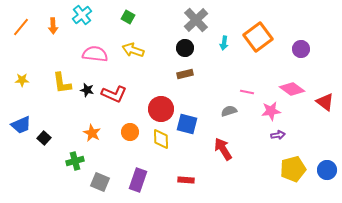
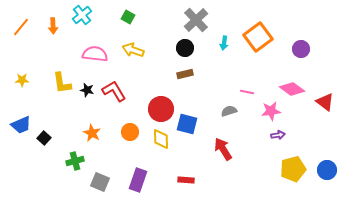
red L-shape: moved 3 px up; rotated 145 degrees counterclockwise
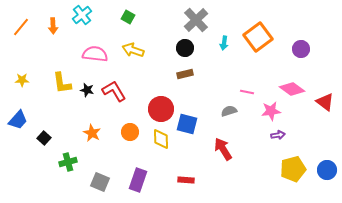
blue trapezoid: moved 3 px left, 5 px up; rotated 25 degrees counterclockwise
green cross: moved 7 px left, 1 px down
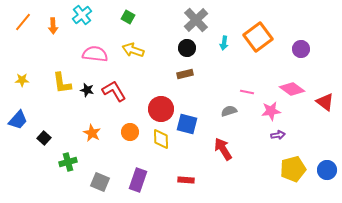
orange line: moved 2 px right, 5 px up
black circle: moved 2 px right
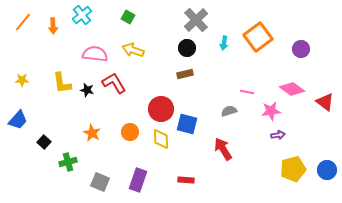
red L-shape: moved 8 px up
black square: moved 4 px down
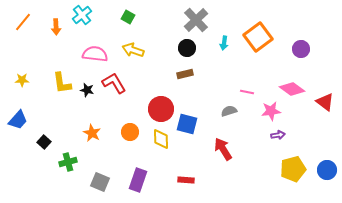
orange arrow: moved 3 px right, 1 px down
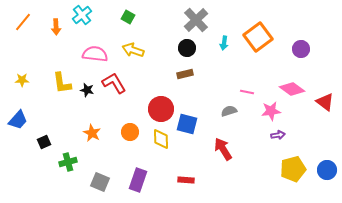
black square: rotated 24 degrees clockwise
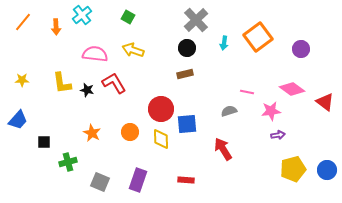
blue square: rotated 20 degrees counterclockwise
black square: rotated 24 degrees clockwise
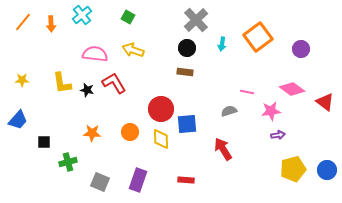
orange arrow: moved 5 px left, 3 px up
cyan arrow: moved 2 px left, 1 px down
brown rectangle: moved 2 px up; rotated 21 degrees clockwise
orange star: rotated 24 degrees counterclockwise
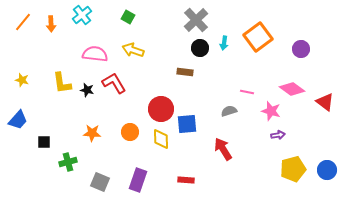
cyan arrow: moved 2 px right, 1 px up
black circle: moved 13 px right
yellow star: rotated 16 degrees clockwise
pink star: rotated 24 degrees clockwise
